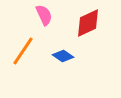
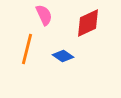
orange line: moved 4 px right, 2 px up; rotated 20 degrees counterclockwise
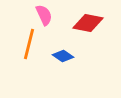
red diamond: rotated 36 degrees clockwise
orange line: moved 2 px right, 5 px up
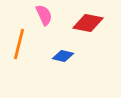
orange line: moved 10 px left
blue diamond: rotated 20 degrees counterclockwise
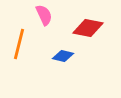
red diamond: moved 5 px down
